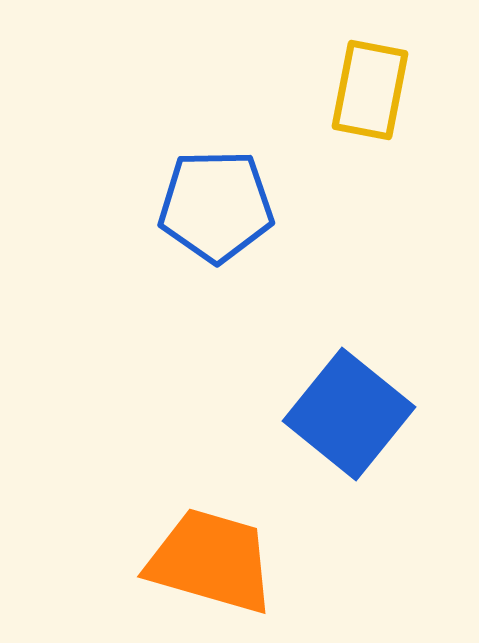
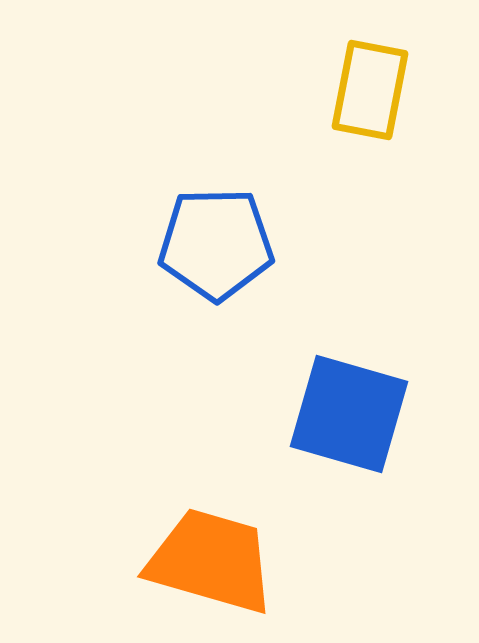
blue pentagon: moved 38 px down
blue square: rotated 23 degrees counterclockwise
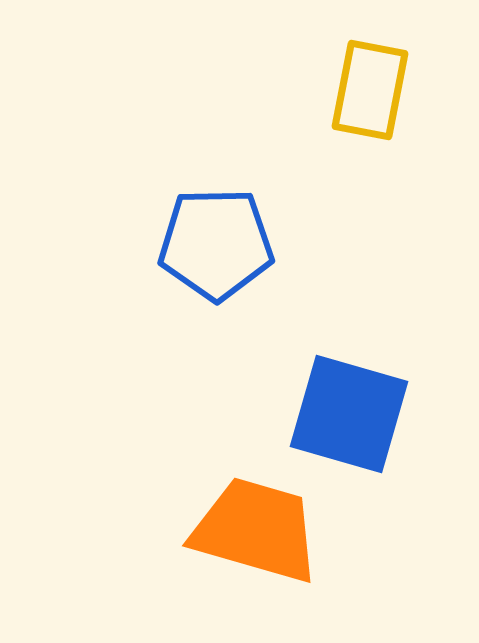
orange trapezoid: moved 45 px right, 31 px up
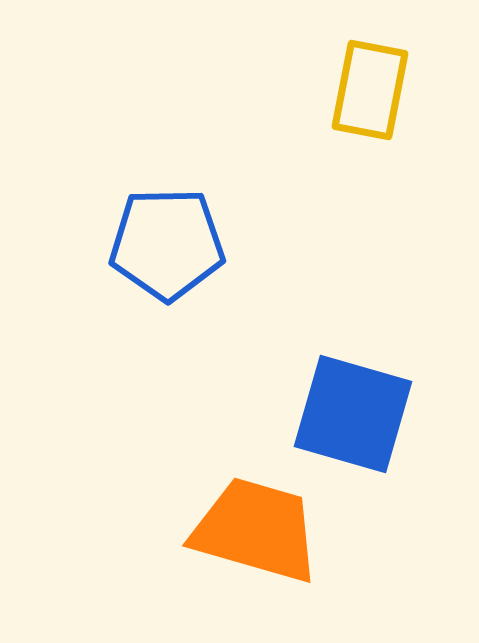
blue pentagon: moved 49 px left
blue square: moved 4 px right
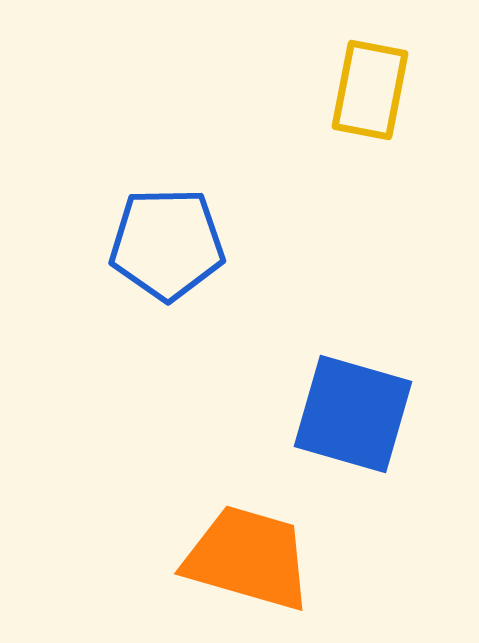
orange trapezoid: moved 8 px left, 28 px down
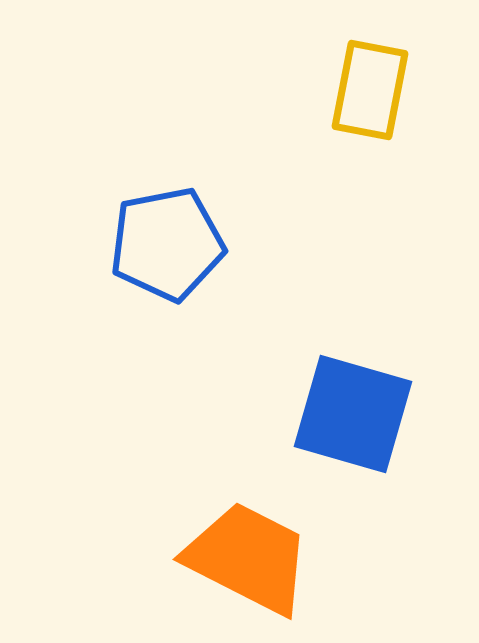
blue pentagon: rotated 10 degrees counterclockwise
orange trapezoid: rotated 11 degrees clockwise
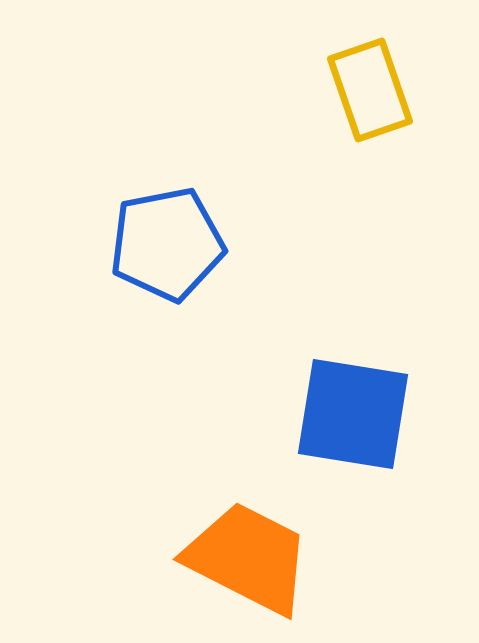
yellow rectangle: rotated 30 degrees counterclockwise
blue square: rotated 7 degrees counterclockwise
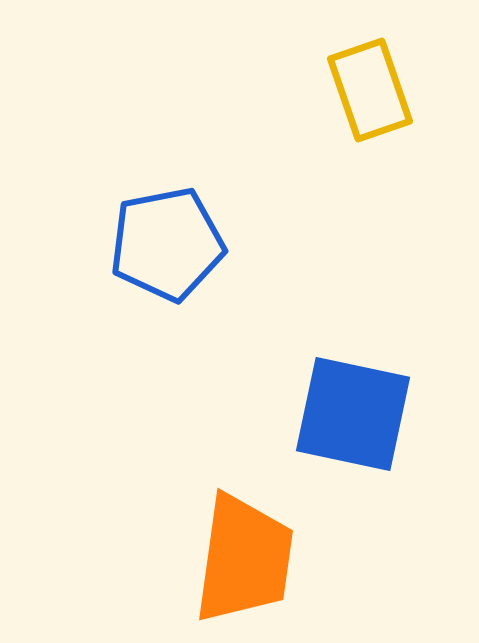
blue square: rotated 3 degrees clockwise
orange trapezoid: moved 4 px left, 1 px down; rotated 71 degrees clockwise
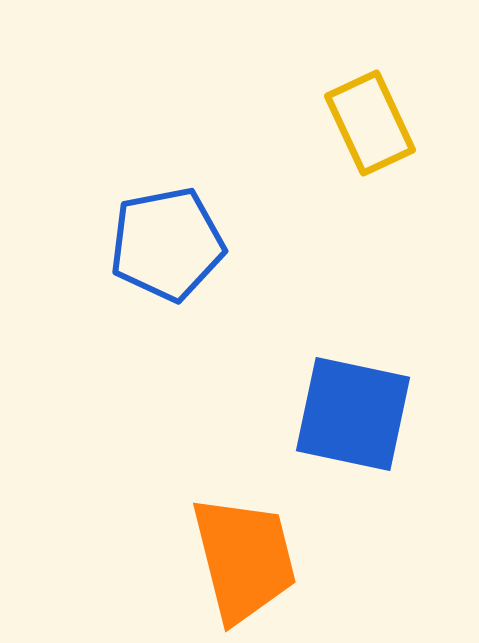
yellow rectangle: moved 33 px down; rotated 6 degrees counterclockwise
orange trapezoid: rotated 22 degrees counterclockwise
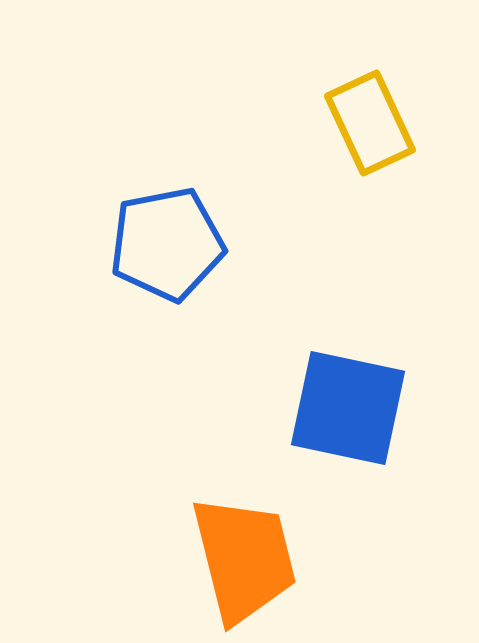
blue square: moved 5 px left, 6 px up
